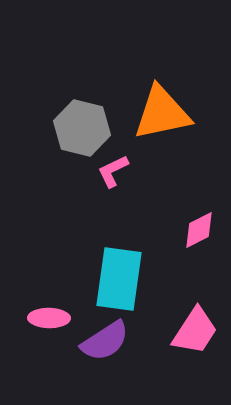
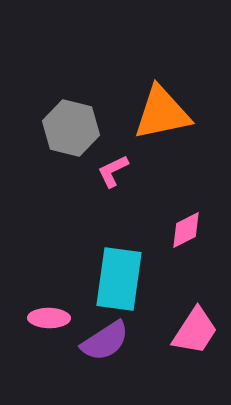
gray hexagon: moved 11 px left
pink diamond: moved 13 px left
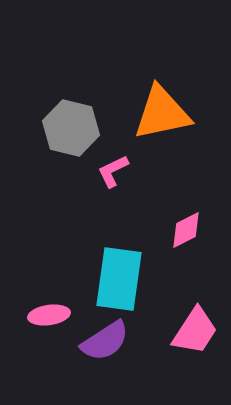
pink ellipse: moved 3 px up; rotated 9 degrees counterclockwise
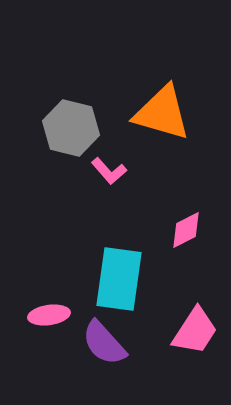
orange triangle: rotated 28 degrees clockwise
pink L-shape: moved 4 px left; rotated 105 degrees counterclockwise
purple semicircle: moved 1 px left, 2 px down; rotated 81 degrees clockwise
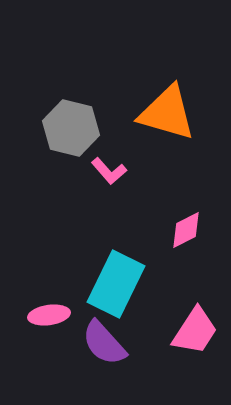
orange triangle: moved 5 px right
cyan rectangle: moved 3 px left, 5 px down; rotated 18 degrees clockwise
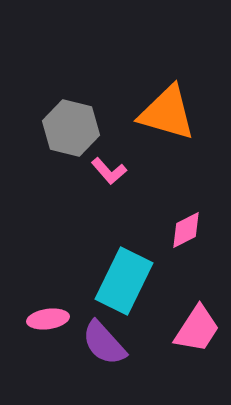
cyan rectangle: moved 8 px right, 3 px up
pink ellipse: moved 1 px left, 4 px down
pink trapezoid: moved 2 px right, 2 px up
